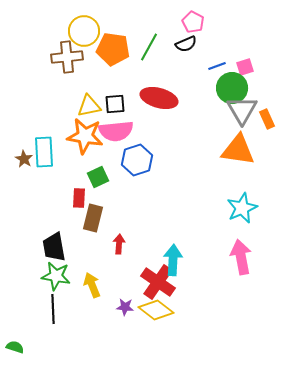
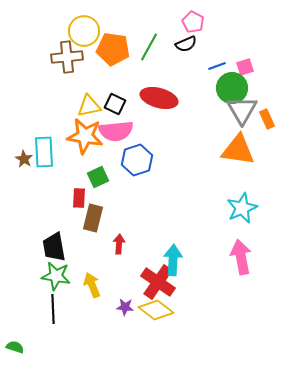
black square: rotated 30 degrees clockwise
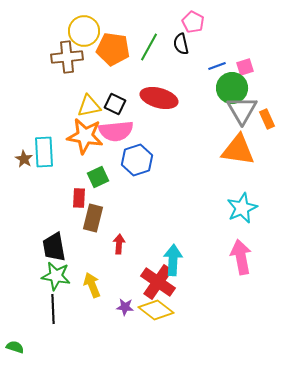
black semicircle: moved 5 px left; rotated 100 degrees clockwise
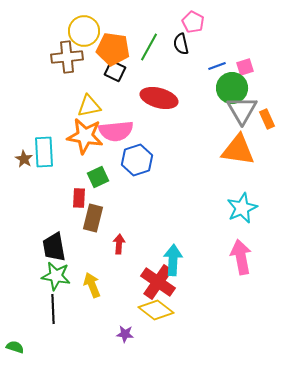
black square: moved 33 px up
purple star: moved 27 px down
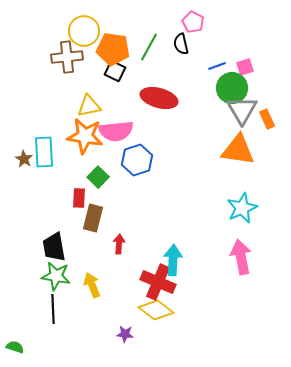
green square: rotated 20 degrees counterclockwise
red cross: rotated 12 degrees counterclockwise
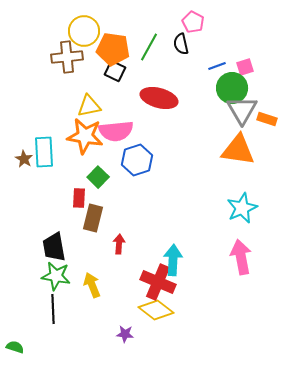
orange rectangle: rotated 48 degrees counterclockwise
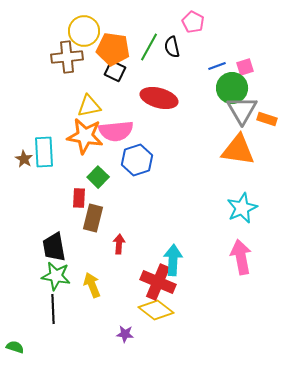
black semicircle: moved 9 px left, 3 px down
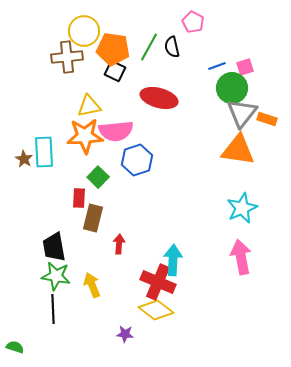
gray triangle: moved 3 px down; rotated 8 degrees clockwise
orange star: rotated 12 degrees counterclockwise
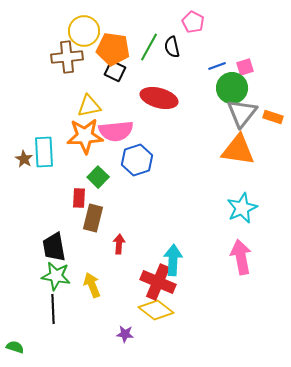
orange rectangle: moved 6 px right, 2 px up
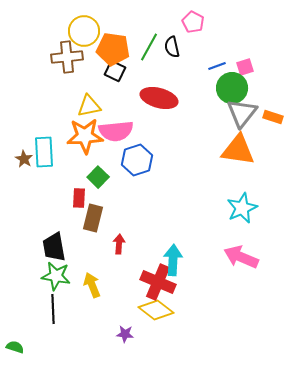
pink arrow: rotated 56 degrees counterclockwise
